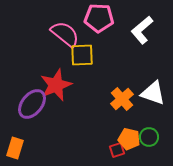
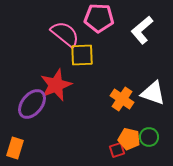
orange cross: rotated 15 degrees counterclockwise
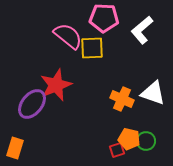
pink pentagon: moved 5 px right
pink semicircle: moved 3 px right, 2 px down
yellow square: moved 10 px right, 7 px up
orange cross: rotated 10 degrees counterclockwise
green circle: moved 3 px left, 4 px down
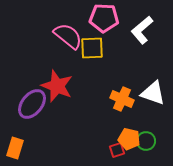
red star: moved 1 px right, 1 px down; rotated 28 degrees counterclockwise
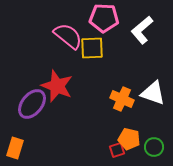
green circle: moved 8 px right, 6 px down
